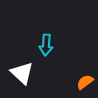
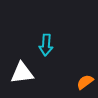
white triangle: rotated 50 degrees counterclockwise
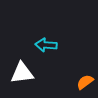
cyan arrow: rotated 90 degrees clockwise
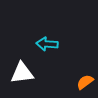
cyan arrow: moved 1 px right, 1 px up
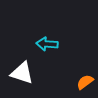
white triangle: rotated 25 degrees clockwise
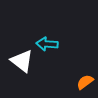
white triangle: moved 12 px up; rotated 20 degrees clockwise
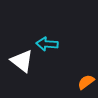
orange semicircle: moved 1 px right
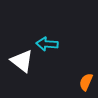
orange semicircle: rotated 30 degrees counterclockwise
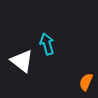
cyan arrow: rotated 70 degrees clockwise
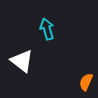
cyan arrow: moved 15 px up
